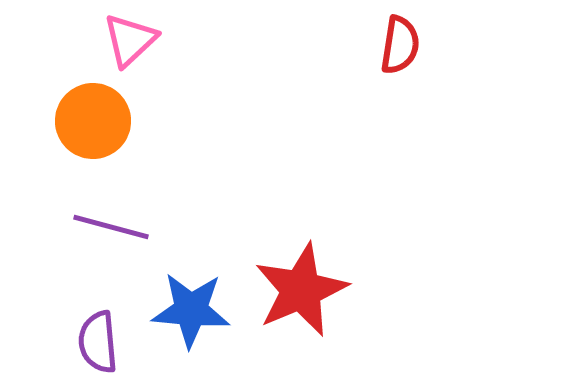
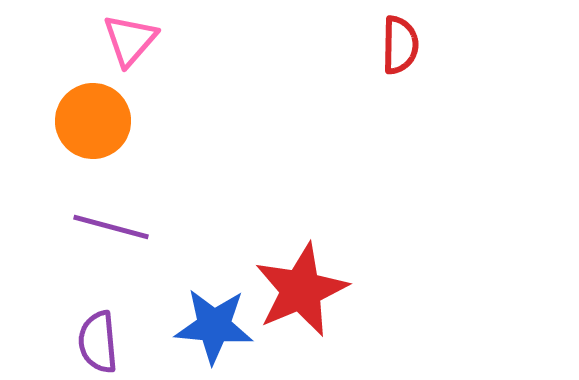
pink triangle: rotated 6 degrees counterclockwise
red semicircle: rotated 8 degrees counterclockwise
blue star: moved 23 px right, 16 px down
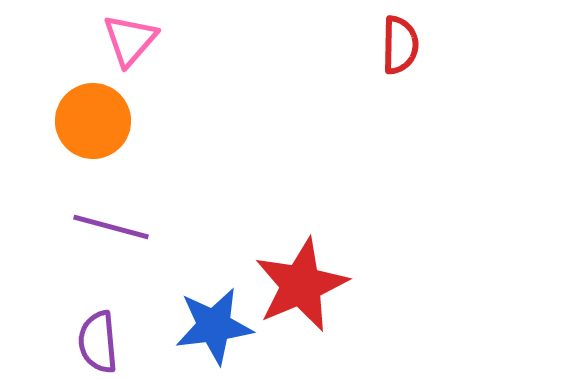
red star: moved 5 px up
blue star: rotated 12 degrees counterclockwise
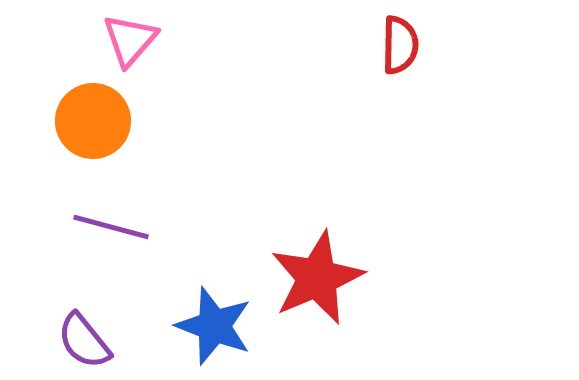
red star: moved 16 px right, 7 px up
blue star: rotated 28 degrees clockwise
purple semicircle: moved 14 px left, 1 px up; rotated 34 degrees counterclockwise
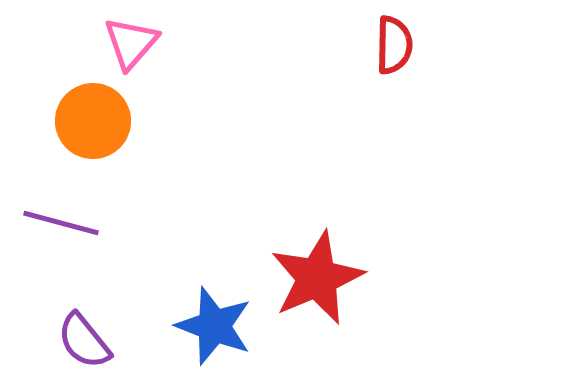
pink triangle: moved 1 px right, 3 px down
red semicircle: moved 6 px left
purple line: moved 50 px left, 4 px up
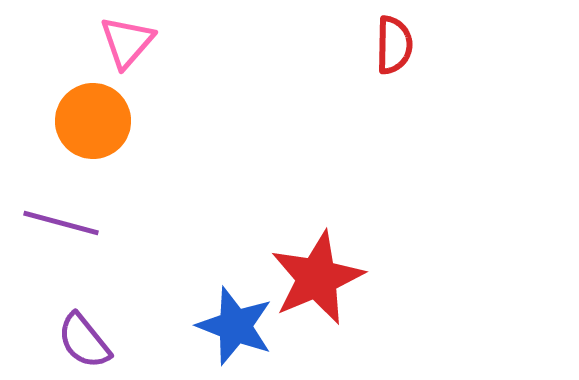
pink triangle: moved 4 px left, 1 px up
blue star: moved 21 px right
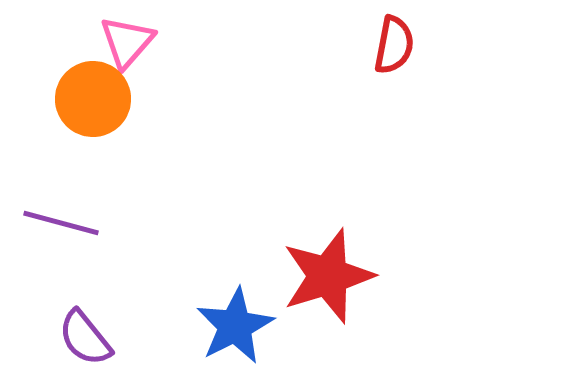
red semicircle: rotated 10 degrees clockwise
orange circle: moved 22 px up
red star: moved 11 px right, 2 px up; rotated 6 degrees clockwise
blue star: rotated 24 degrees clockwise
purple semicircle: moved 1 px right, 3 px up
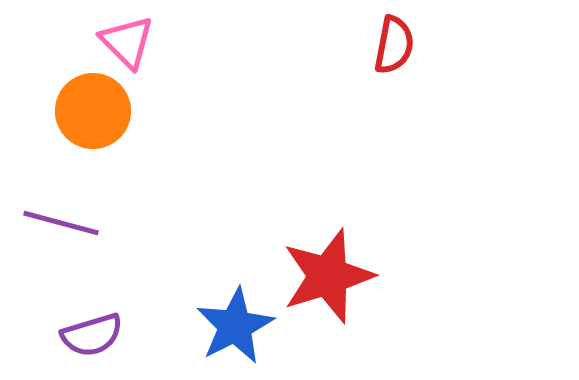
pink triangle: rotated 26 degrees counterclockwise
orange circle: moved 12 px down
purple semicircle: moved 7 px right, 3 px up; rotated 68 degrees counterclockwise
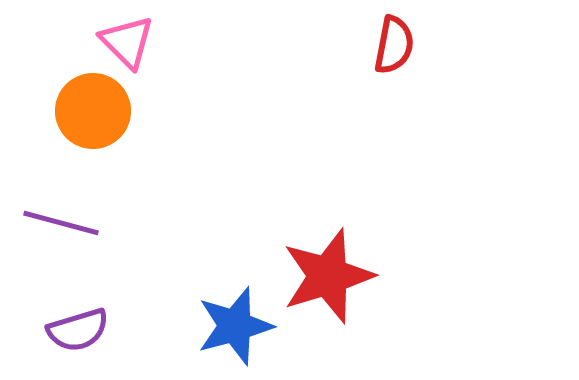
blue star: rotated 12 degrees clockwise
purple semicircle: moved 14 px left, 5 px up
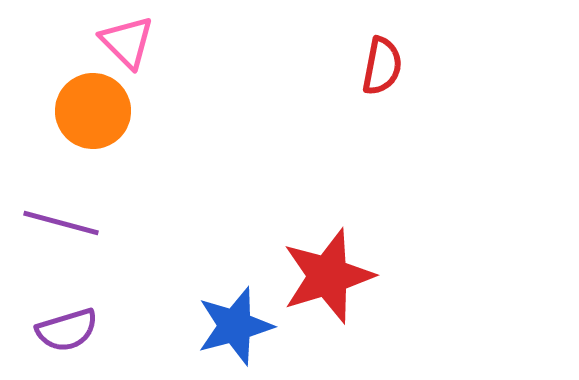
red semicircle: moved 12 px left, 21 px down
purple semicircle: moved 11 px left
